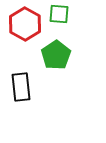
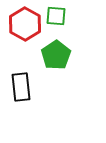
green square: moved 3 px left, 2 px down
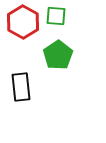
red hexagon: moved 2 px left, 2 px up
green pentagon: moved 2 px right
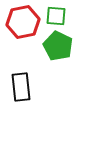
red hexagon: rotated 20 degrees clockwise
green pentagon: moved 9 px up; rotated 12 degrees counterclockwise
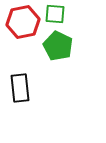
green square: moved 1 px left, 2 px up
black rectangle: moved 1 px left, 1 px down
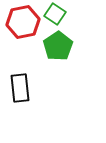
green square: rotated 30 degrees clockwise
green pentagon: rotated 12 degrees clockwise
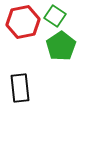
green square: moved 2 px down
green pentagon: moved 3 px right
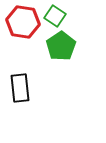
red hexagon: rotated 20 degrees clockwise
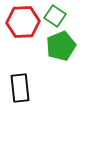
red hexagon: rotated 12 degrees counterclockwise
green pentagon: rotated 12 degrees clockwise
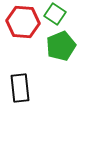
green square: moved 2 px up
red hexagon: rotated 8 degrees clockwise
